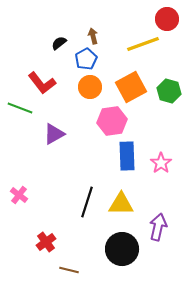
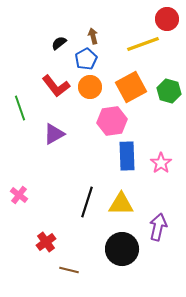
red L-shape: moved 14 px right, 3 px down
green line: rotated 50 degrees clockwise
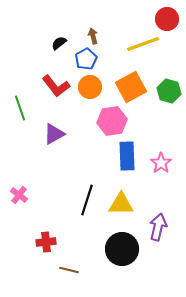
black line: moved 2 px up
red cross: rotated 30 degrees clockwise
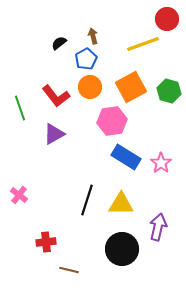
red L-shape: moved 10 px down
blue rectangle: moved 1 px left, 1 px down; rotated 56 degrees counterclockwise
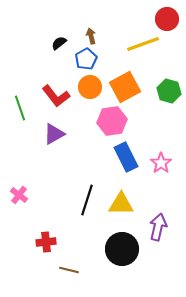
brown arrow: moved 2 px left
orange square: moved 6 px left
blue rectangle: rotated 32 degrees clockwise
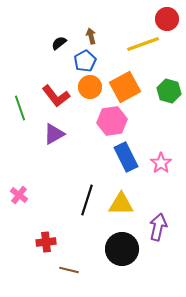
blue pentagon: moved 1 px left, 2 px down
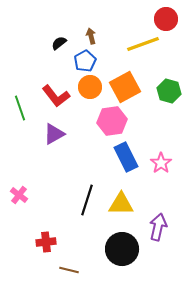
red circle: moved 1 px left
